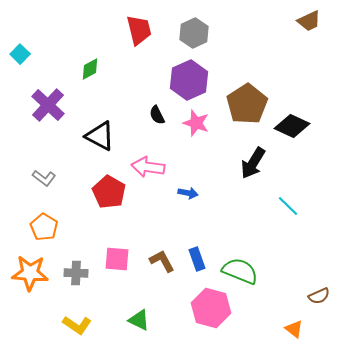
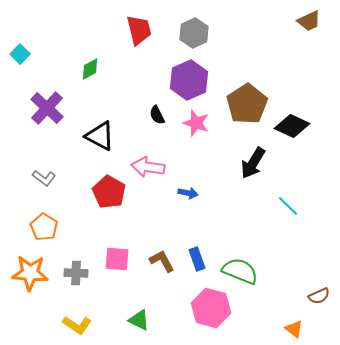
purple cross: moved 1 px left, 3 px down
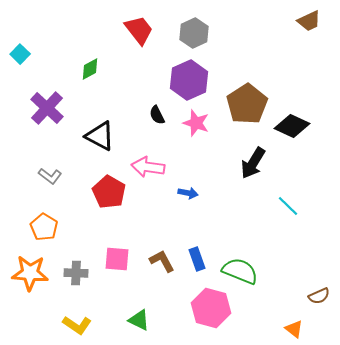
red trapezoid: rotated 24 degrees counterclockwise
gray L-shape: moved 6 px right, 2 px up
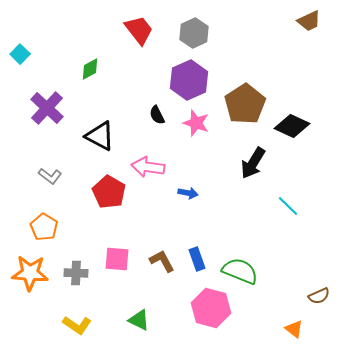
brown pentagon: moved 2 px left
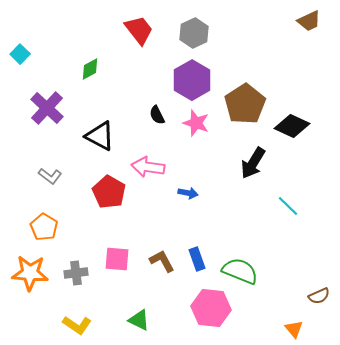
purple hexagon: moved 3 px right; rotated 6 degrees counterclockwise
gray cross: rotated 10 degrees counterclockwise
pink hexagon: rotated 9 degrees counterclockwise
orange triangle: rotated 12 degrees clockwise
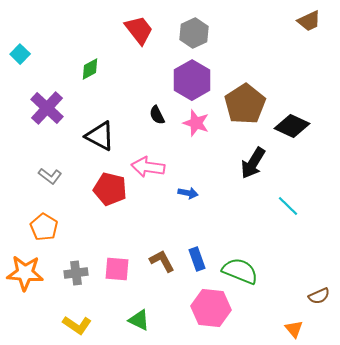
red pentagon: moved 1 px right, 3 px up; rotated 16 degrees counterclockwise
pink square: moved 10 px down
orange star: moved 5 px left
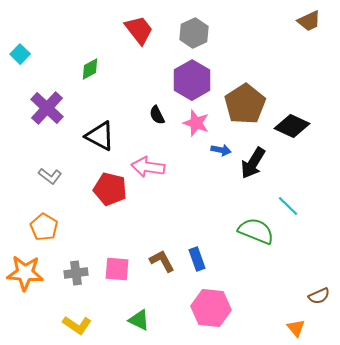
blue arrow: moved 33 px right, 43 px up
green semicircle: moved 16 px right, 40 px up
orange triangle: moved 2 px right, 1 px up
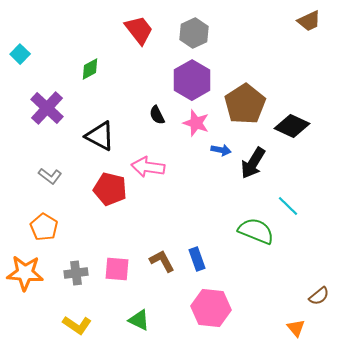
brown semicircle: rotated 15 degrees counterclockwise
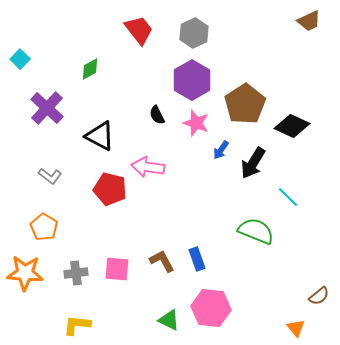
cyan square: moved 5 px down
blue arrow: rotated 114 degrees clockwise
cyan line: moved 9 px up
green triangle: moved 30 px right
yellow L-shape: rotated 152 degrees clockwise
